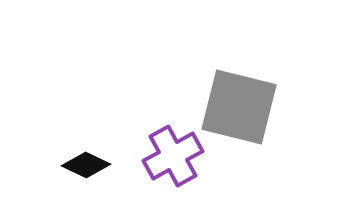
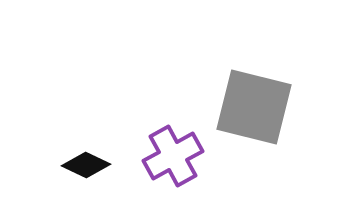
gray square: moved 15 px right
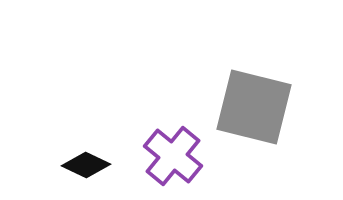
purple cross: rotated 22 degrees counterclockwise
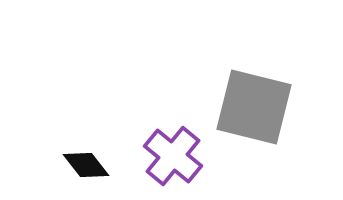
black diamond: rotated 27 degrees clockwise
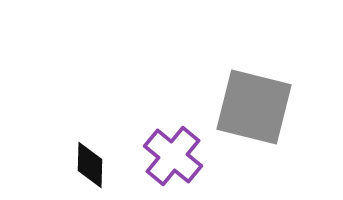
black diamond: moved 4 px right; rotated 39 degrees clockwise
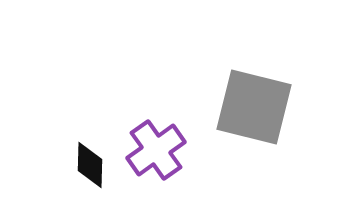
purple cross: moved 17 px left, 6 px up; rotated 16 degrees clockwise
